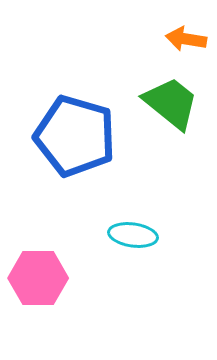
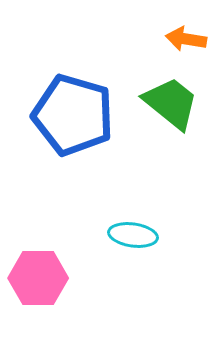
blue pentagon: moved 2 px left, 21 px up
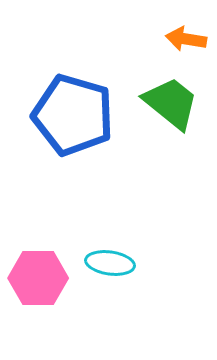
cyan ellipse: moved 23 px left, 28 px down
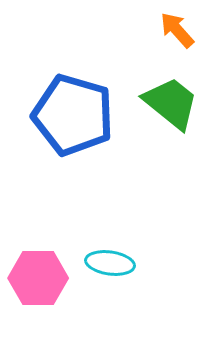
orange arrow: moved 9 px left, 9 px up; rotated 39 degrees clockwise
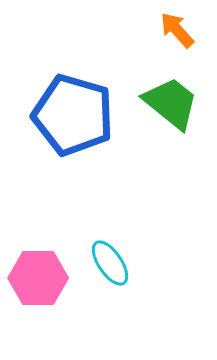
cyan ellipse: rotated 48 degrees clockwise
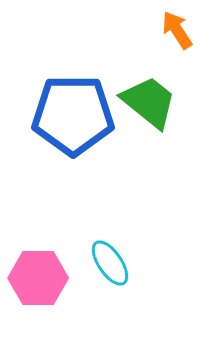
orange arrow: rotated 9 degrees clockwise
green trapezoid: moved 22 px left, 1 px up
blue pentagon: rotated 16 degrees counterclockwise
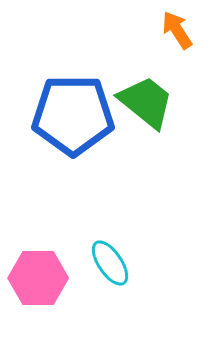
green trapezoid: moved 3 px left
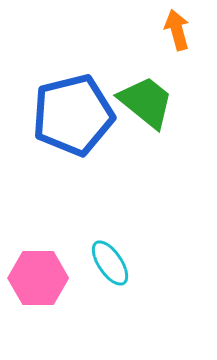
orange arrow: rotated 18 degrees clockwise
blue pentagon: rotated 14 degrees counterclockwise
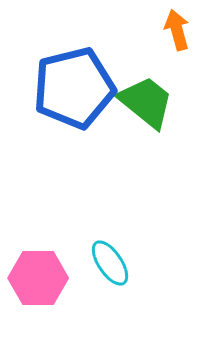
blue pentagon: moved 1 px right, 27 px up
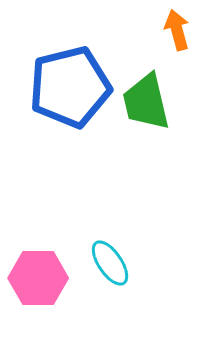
blue pentagon: moved 4 px left, 1 px up
green trapezoid: rotated 142 degrees counterclockwise
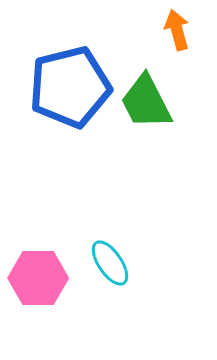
green trapezoid: rotated 14 degrees counterclockwise
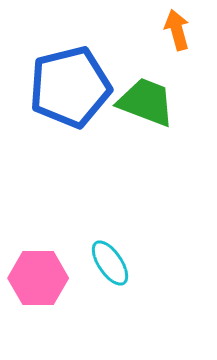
green trapezoid: rotated 138 degrees clockwise
